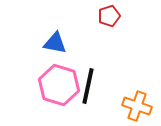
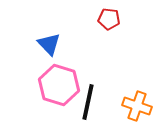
red pentagon: moved 3 px down; rotated 25 degrees clockwise
blue triangle: moved 6 px left, 1 px down; rotated 35 degrees clockwise
black line: moved 16 px down
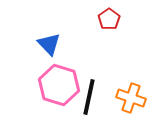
red pentagon: rotated 30 degrees clockwise
black line: moved 1 px right, 5 px up
orange cross: moved 6 px left, 8 px up
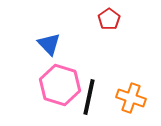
pink hexagon: moved 1 px right
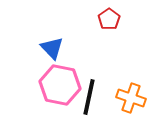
blue triangle: moved 3 px right, 4 px down
pink hexagon: rotated 6 degrees counterclockwise
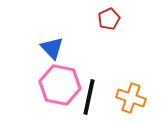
red pentagon: rotated 10 degrees clockwise
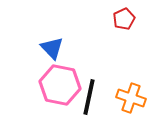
red pentagon: moved 15 px right
